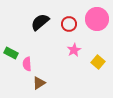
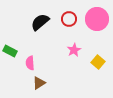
red circle: moved 5 px up
green rectangle: moved 1 px left, 2 px up
pink semicircle: moved 3 px right, 1 px up
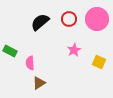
yellow square: moved 1 px right; rotated 16 degrees counterclockwise
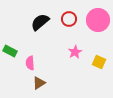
pink circle: moved 1 px right, 1 px down
pink star: moved 1 px right, 2 px down
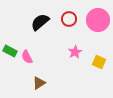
pink semicircle: moved 3 px left, 6 px up; rotated 24 degrees counterclockwise
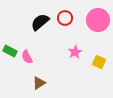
red circle: moved 4 px left, 1 px up
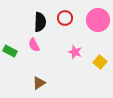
black semicircle: rotated 132 degrees clockwise
pink star: rotated 24 degrees counterclockwise
pink semicircle: moved 7 px right, 12 px up
yellow square: moved 1 px right; rotated 16 degrees clockwise
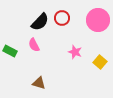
red circle: moved 3 px left
black semicircle: rotated 42 degrees clockwise
brown triangle: rotated 48 degrees clockwise
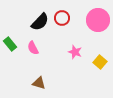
pink semicircle: moved 1 px left, 3 px down
green rectangle: moved 7 px up; rotated 24 degrees clockwise
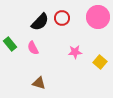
pink circle: moved 3 px up
pink star: rotated 24 degrees counterclockwise
